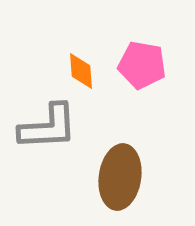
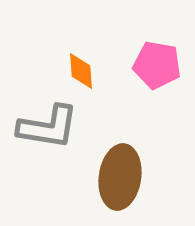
pink pentagon: moved 15 px right
gray L-shape: rotated 12 degrees clockwise
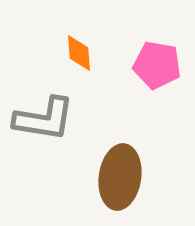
orange diamond: moved 2 px left, 18 px up
gray L-shape: moved 4 px left, 8 px up
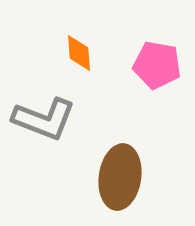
gray L-shape: rotated 12 degrees clockwise
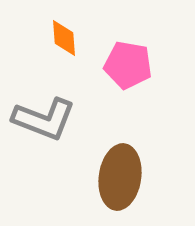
orange diamond: moved 15 px left, 15 px up
pink pentagon: moved 29 px left
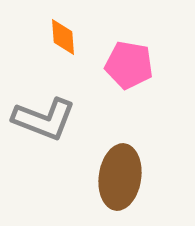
orange diamond: moved 1 px left, 1 px up
pink pentagon: moved 1 px right
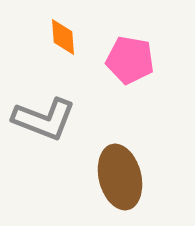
pink pentagon: moved 1 px right, 5 px up
brown ellipse: rotated 22 degrees counterclockwise
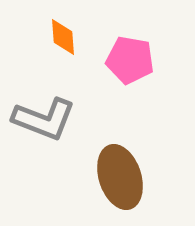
brown ellipse: rotated 4 degrees counterclockwise
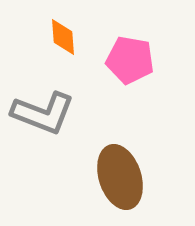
gray L-shape: moved 1 px left, 6 px up
